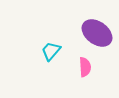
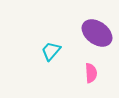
pink semicircle: moved 6 px right, 6 px down
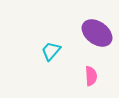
pink semicircle: moved 3 px down
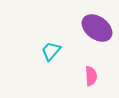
purple ellipse: moved 5 px up
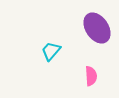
purple ellipse: rotated 20 degrees clockwise
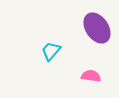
pink semicircle: rotated 78 degrees counterclockwise
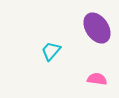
pink semicircle: moved 6 px right, 3 px down
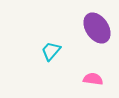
pink semicircle: moved 4 px left
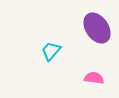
pink semicircle: moved 1 px right, 1 px up
